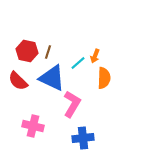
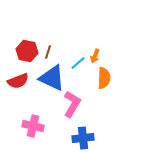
red semicircle: rotated 65 degrees counterclockwise
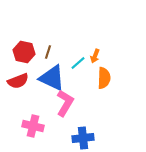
red hexagon: moved 3 px left, 1 px down
pink L-shape: moved 7 px left, 1 px up
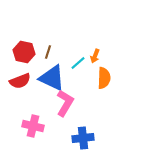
red semicircle: moved 2 px right
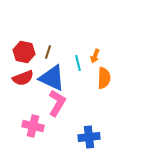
cyan line: rotated 63 degrees counterclockwise
red semicircle: moved 3 px right, 3 px up
pink L-shape: moved 8 px left
blue cross: moved 6 px right, 1 px up
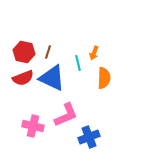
orange arrow: moved 1 px left, 3 px up
pink L-shape: moved 9 px right, 12 px down; rotated 36 degrees clockwise
blue cross: rotated 15 degrees counterclockwise
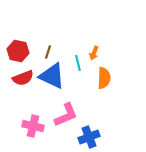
red hexagon: moved 6 px left, 1 px up
blue triangle: moved 2 px up
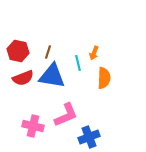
blue triangle: rotated 16 degrees counterclockwise
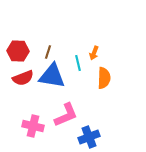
red hexagon: rotated 10 degrees counterclockwise
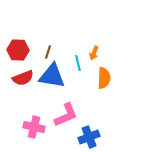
red hexagon: moved 1 px up
pink cross: moved 1 px right, 1 px down
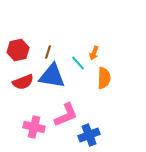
red hexagon: rotated 15 degrees counterclockwise
cyan line: rotated 28 degrees counterclockwise
red semicircle: moved 4 px down
blue cross: moved 2 px up
